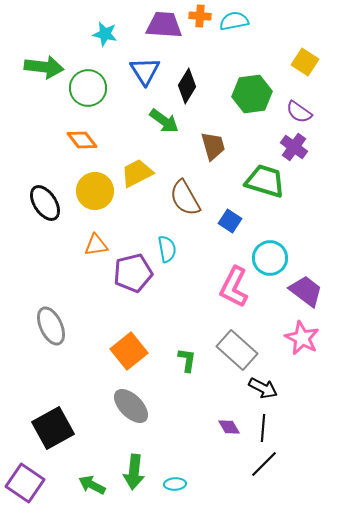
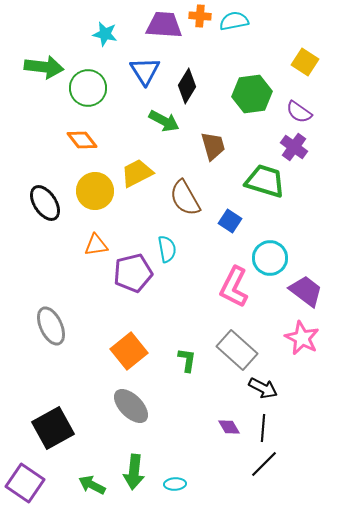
green arrow at (164, 121): rotated 8 degrees counterclockwise
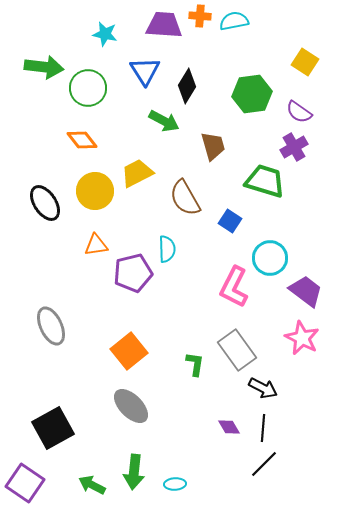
purple cross at (294, 147): rotated 24 degrees clockwise
cyan semicircle at (167, 249): rotated 8 degrees clockwise
gray rectangle at (237, 350): rotated 12 degrees clockwise
green L-shape at (187, 360): moved 8 px right, 4 px down
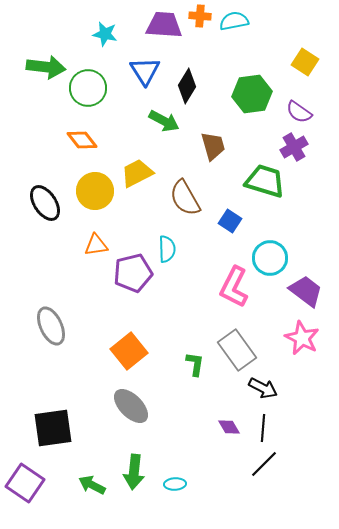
green arrow at (44, 67): moved 2 px right
black square at (53, 428): rotated 21 degrees clockwise
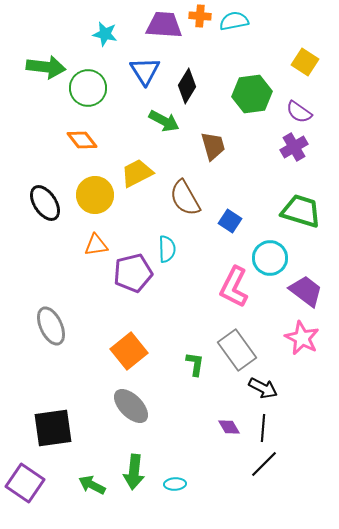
green trapezoid at (265, 181): moved 36 px right, 30 px down
yellow circle at (95, 191): moved 4 px down
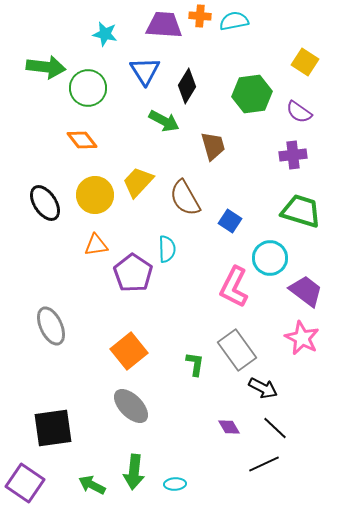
purple cross at (294, 147): moved 1 px left, 8 px down; rotated 24 degrees clockwise
yellow trapezoid at (137, 173): moved 1 px right, 9 px down; rotated 20 degrees counterclockwise
purple pentagon at (133, 273): rotated 24 degrees counterclockwise
black line at (263, 428): moved 12 px right; rotated 52 degrees counterclockwise
black line at (264, 464): rotated 20 degrees clockwise
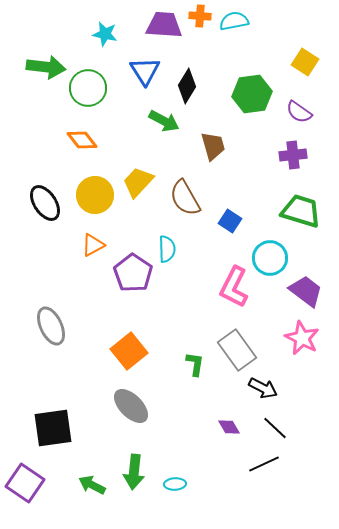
orange triangle at (96, 245): moved 3 px left; rotated 20 degrees counterclockwise
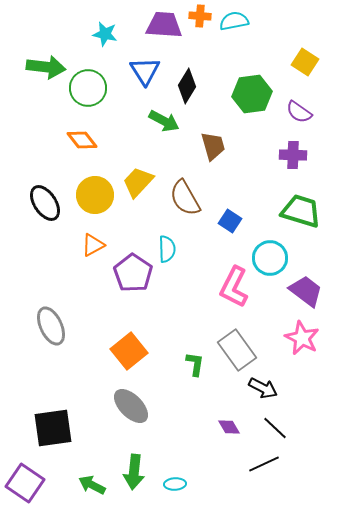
purple cross at (293, 155): rotated 8 degrees clockwise
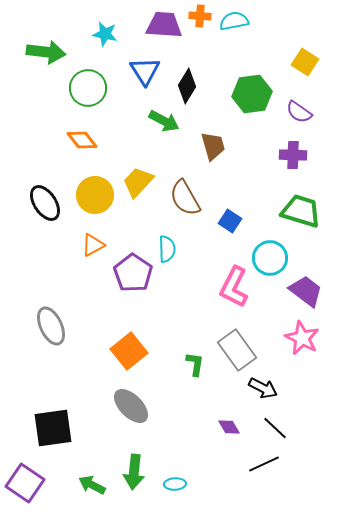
green arrow at (46, 67): moved 15 px up
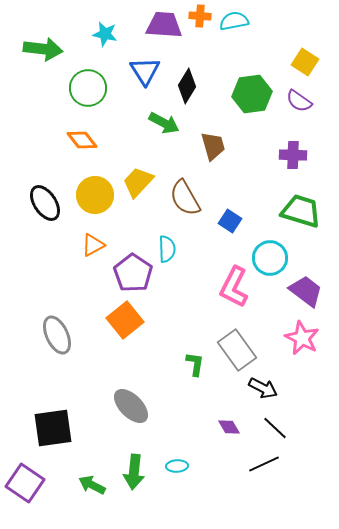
green arrow at (46, 52): moved 3 px left, 3 px up
purple semicircle at (299, 112): moved 11 px up
green arrow at (164, 121): moved 2 px down
gray ellipse at (51, 326): moved 6 px right, 9 px down
orange square at (129, 351): moved 4 px left, 31 px up
cyan ellipse at (175, 484): moved 2 px right, 18 px up
